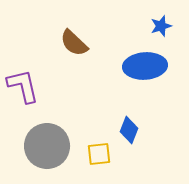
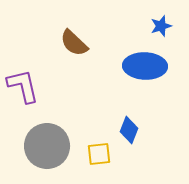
blue ellipse: rotated 6 degrees clockwise
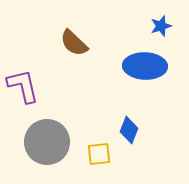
gray circle: moved 4 px up
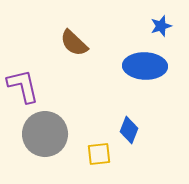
gray circle: moved 2 px left, 8 px up
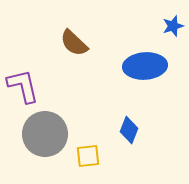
blue star: moved 12 px right
blue ellipse: rotated 6 degrees counterclockwise
yellow square: moved 11 px left, 2 px down
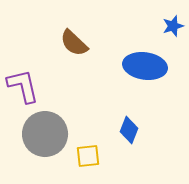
blue ellipse: rotated 12 degrees clockwise
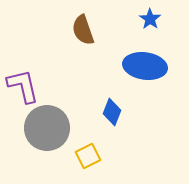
blue star: moved 23 px left, 7 px up; rotated 20 degrees counterclockwise
brown semicircle: moved 9 px right, 13 px up; rotated 28 degrees clockwise
blue diamond: moved 17 px left, 18 px up
gray circle: moved 2 px right, 6 px up
yellow square: rotated 20 degrees counterclockwise
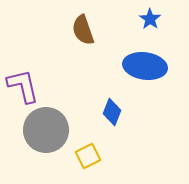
gray circle: moved 1 px left, 2 px down
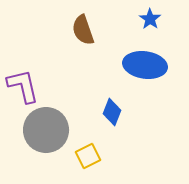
blue ellipse: moved 1 px up
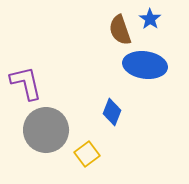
brown semicircle: moved 37 px right
purple L-shape: moved 3 px right, 3 px up
yellow square: moved 1 px left, 2 px up; rotated 10 degrees counterclockwise
